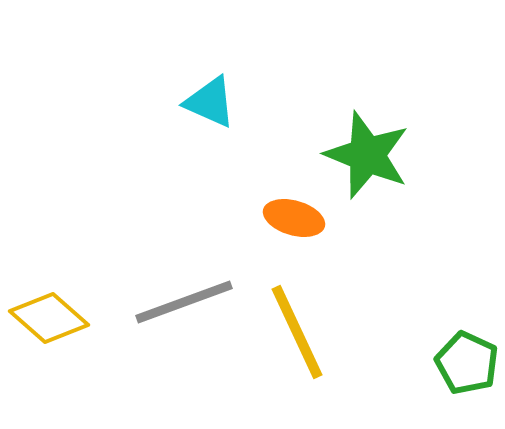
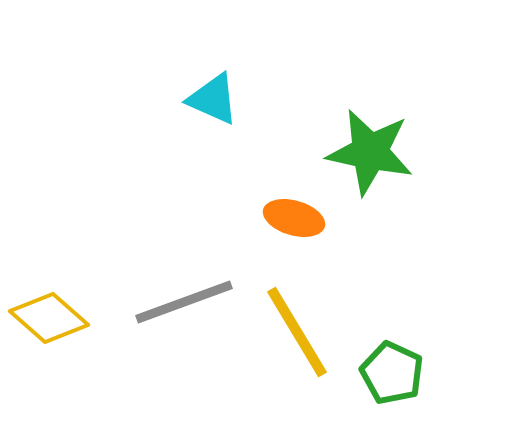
cyan triangle: moved 3 px right, 3 px up
green star: moved 3 px right, 3 px up; rotated 10 degrees counterclockwise
yellow line: rotated 6 degrees counterclockwise
green pentagon: moved 75 px left, 10 px down
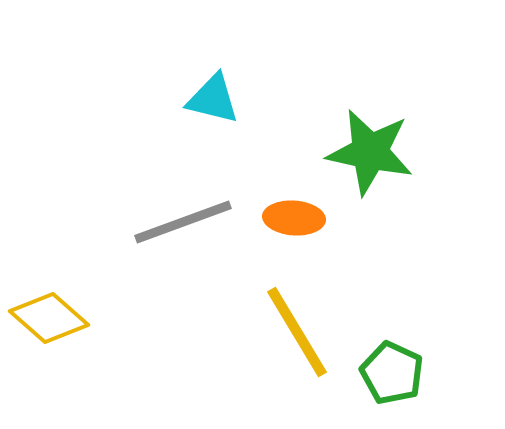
cyan triangle: rotated 10 degrees counterclockwise
orange ellipse: rotated 12 degrees counterclockwise
gray line: moved 1 px left, 80 px up
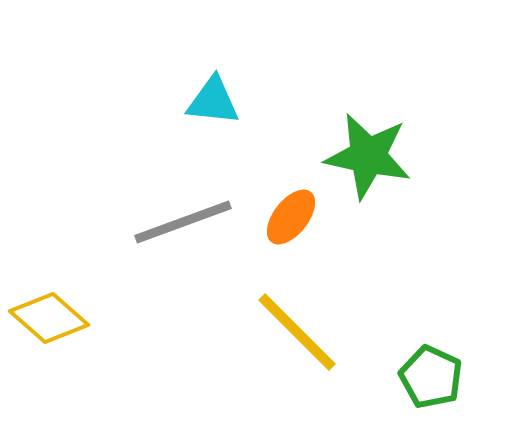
cyan triangle: moved 2 px down; rotated 8 degrees counterclockwise
green star: moved 2 px left, 4 px down
orange ellipse: moved 3 px left, 1 px up; rotated 56 degrees counterclockwise
yellow line: rotated 14 degrees counterclockwise
green pentagon: moved 39 px right, 4 px down
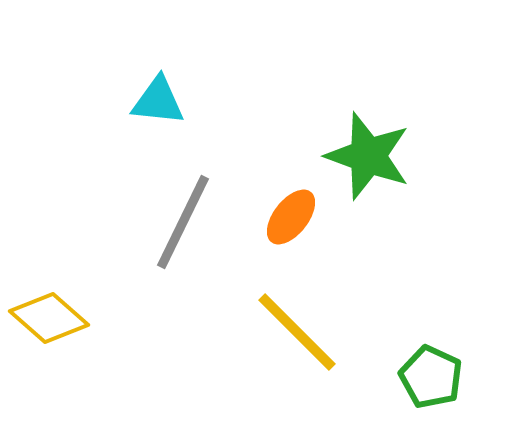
cyan triangle: moved 55 px left
green star: rotated 8 degrees clockwise
gray line: rotated 44 degrees counterclockwise
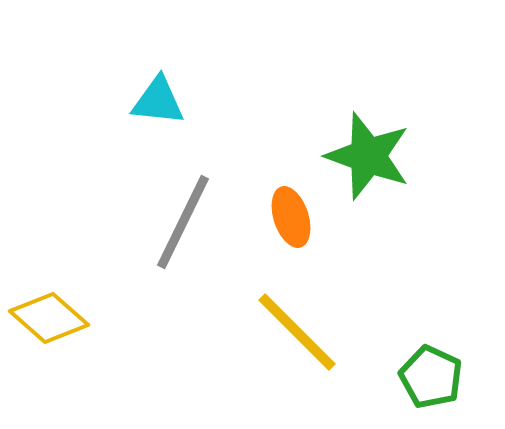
orange ellipse: rotated 56 degrees counterclockwise
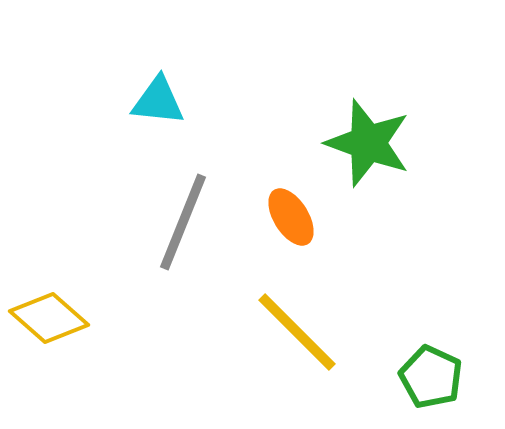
green star: moved 13 px up
orange ellipse: rotated 14 degrees counterclockwise
gray line: rotated 4 degrees counterclockwise
